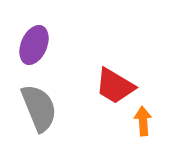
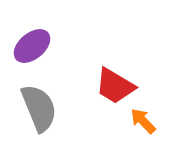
purple ellipse: moved 2 px left, 1 px down; rotated 27 degrees clockwise
orange arrow: rotated 40 degrees counterclockwise
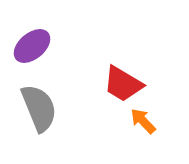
red trapezoid: moved 8 px right, 2 px up
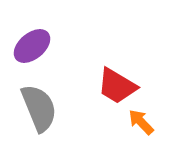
red trapezoid: moved 6 px left, 2 px down
orange arrow: moved 2 px left, 1 px down
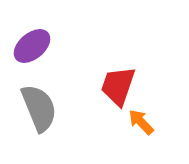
red trapezoid: moved 1 px right; rotated 78 degrees clockwise
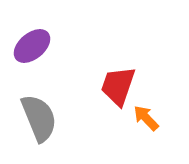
gray semicircle: moved 10 px down
orange arrow: moved 5 px right, 4 px up
